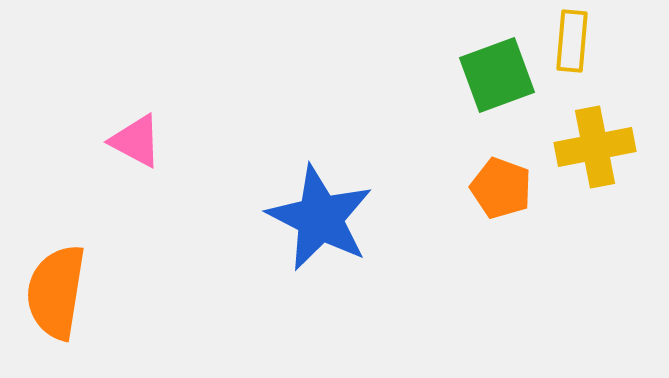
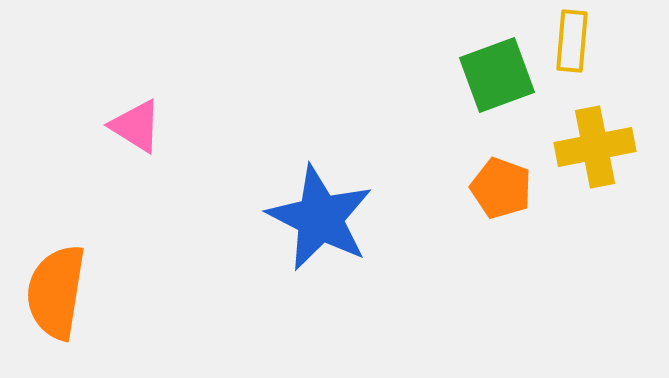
pink triangle: moved 15 px up; rotated 4 degrees clockwise
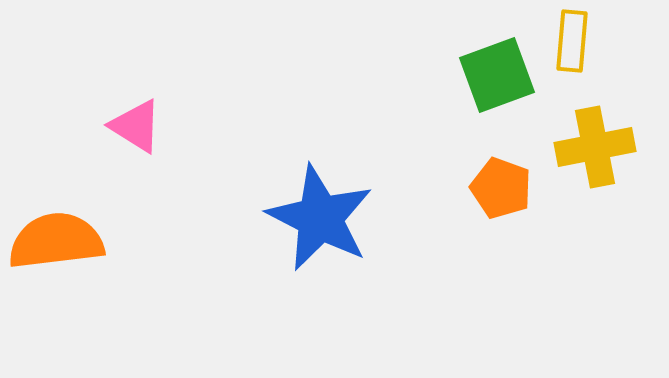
orange semicircle: moved 51 px up; rotated 74 degrees clockwise
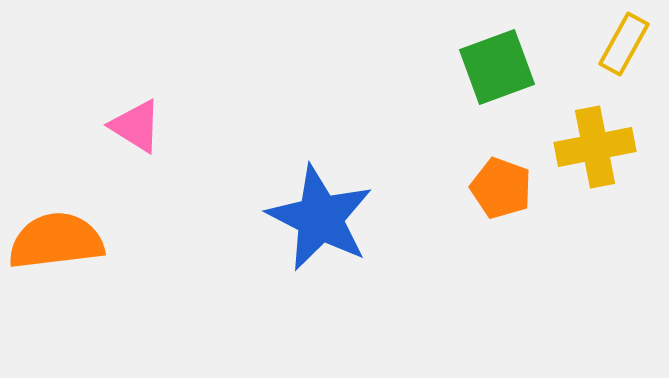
yellow rectangle: moved 52 px right, 3 px down; rotated 24 degrees clockwise
green square: moved 8 px up
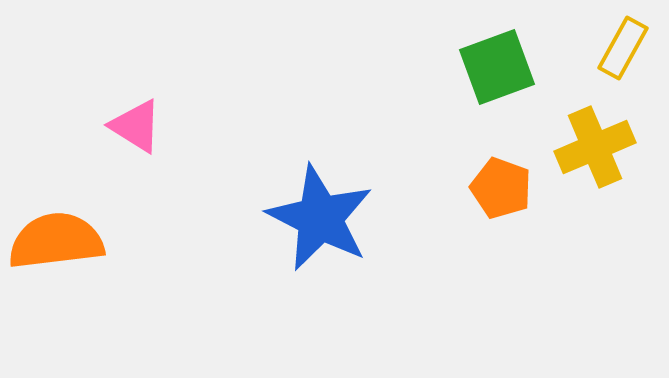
yellow rectangle: moved 1 px left, 4 px down
yellow cross: rotated 12 degrees counterclockwise
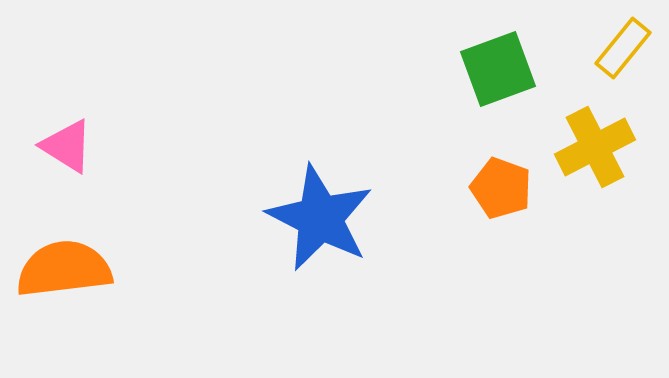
yellow rectangle: rotated 10 degrees clockwise
green square: moved 1 px right, 2 px down
pink triangle: moved 69 px left, 20 px down
yellow cross: rotated 4 degrees counterclockwise
orange semicircle: moved 8 px right, 28 px down
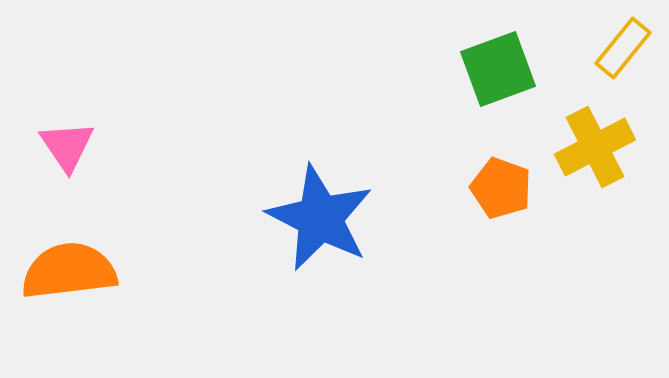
pink triangle: rotated 24 degrees clockwise
orange semicircle: moved 5 px right, 2 px down
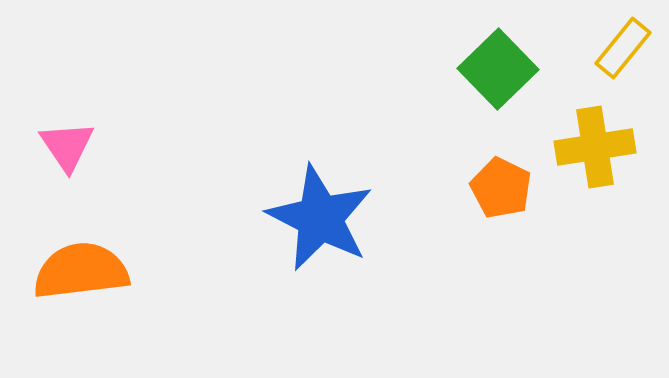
green square: rotated 24 degrees counterclockwise
yellow cross: rotated 18 degrees clockwise
orange pentagon: rotated 6 degrees clockwise
orange semicircle: moved 12 px right
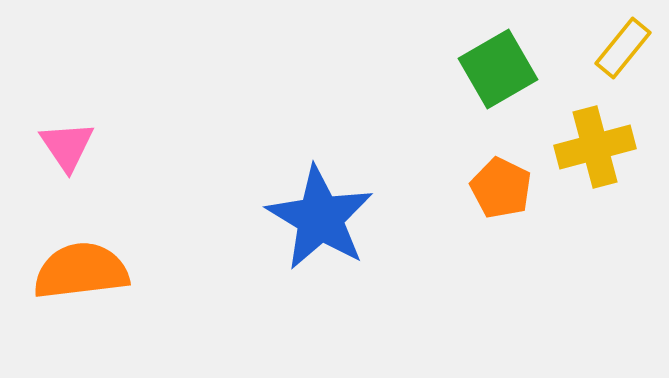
green square: rotated 14 degrees clockwise
yellow cross: rotated 6 degrees counterclockwise
blue star: rotated 4 degrees clockwise
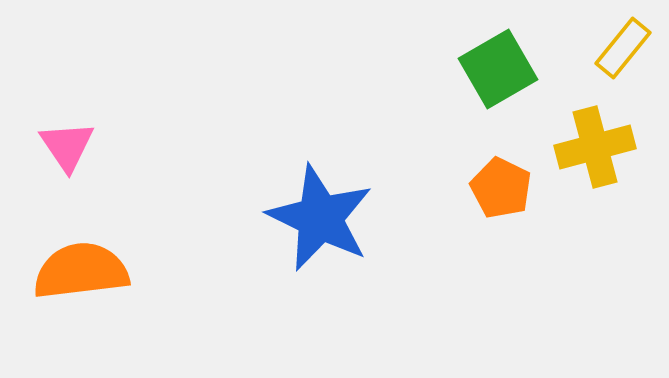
blue star: rotated 5 degrees counterclockwise
